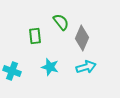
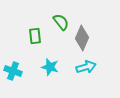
cyan cross: moved 1 px right
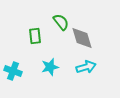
gray diamond: rotated 40 degrees counterclockwise
cyan star: rotated 30 degrees counterclockwise
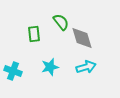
green rectangle: moved 1 px left, 2 px up
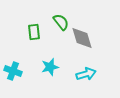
green rectangle: moved 2 px up
cyan arrow: moved 7 px down
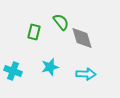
green rectangle: rotated 21 degrees clockwise
cyan arrow: rotated 18 degrees clockwise
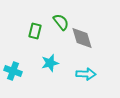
green rectangle: moved 1 px right, 1 px up
cyan star: moved 4 px up
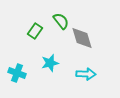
green semicircle: moved 1 px up
green rectangle: rotated 21 degrees clockwise
cyan cross: moved 4 px right, 2 px down
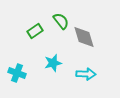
green rectangle: rotated 21 degrees clockwise
gray diamond: moved 2 px right, 1 px up
cyan star: moved 3 px right
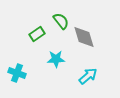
green rectangle: moved 2 px right, 3 px down
cyan star: moved 3 px right, 4 px up; rotated 12 degrees clockwise
cyan arrow: moved 2 px right, 2 px down; rotated 42 degrees counterclockwise
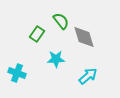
green rectangle: rotated 21 degrees counterclockwise
